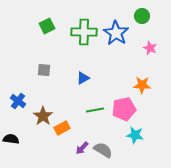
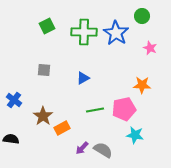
blue cross: moved 4 px left, 1 px up
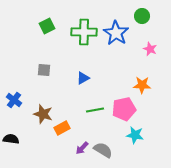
pink star: moved 1 px down
brown star: moved 2 px up; rotated 18 degrees counterclockwise
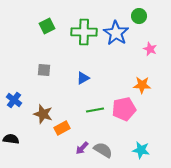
green circle: moved 3 px left
cyan star: moved 6 px right, 15 px down
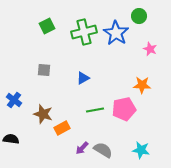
green cross: rotated 15 degrees counterclockwise
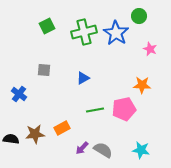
blue cross: moved 5 px right, 6 px up
brown star: moved 8 px left, 20 px down; rotated 24 degrees counterclockwise
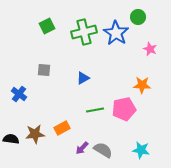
green circle: moved 1 px left, 1 px down
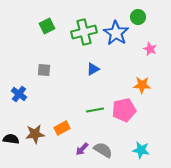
blue triangle: moved 10 px right, 9 px up
pink pentagon: moved 1 px down
purple arrow: moved 1 px down
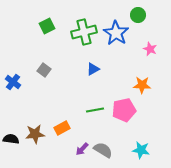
green circle: moved 2 px up
gray square: rotated 32 degrees clockwise
blue cross: moved 6 px left, 12 px up
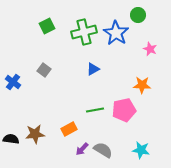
orange rectangle: moved 7 px right, 1 px down
